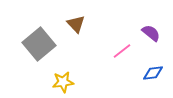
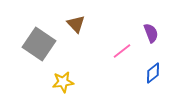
purple semicircle: rotated 30 degrees clockwise
gray square: rotated 16 degrees counterclockwise
blue diamond: rotated 30 degrees counterclockwise
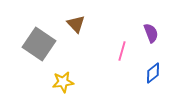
pink line: rotated 36 degrees counterclockwise
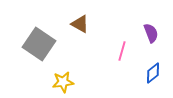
brown triangle: moved 4 px right; rotated 18 degrees counterclockwise
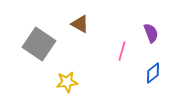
yellow star: moved 4 px right
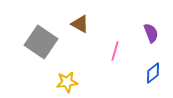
gray square: moved 2 px right, 2 px up
pink line: moved 7 px left
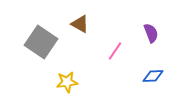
pink line: rotated 18 degrees clockwise
blue diamond: moved 3 px down; rotated 35 degrees clockwise
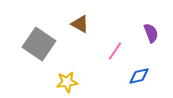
gray square: moved 2 px left, 2 px down
blue diamond: moved 14 px left; rotated 10 degrees counterclockwise
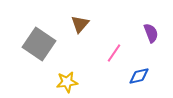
brown triangle: rotated 42 degrees clockwise
pink line: moved 1 px left, 2 px down
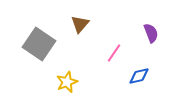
yellow star: rotated 15 degrees counterclockwise
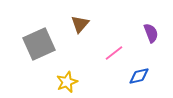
gray square: rotated 32 degrees clockwise
pink line: rotated 18 degrees clockwise
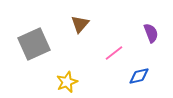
gray square: moved 5 px left
